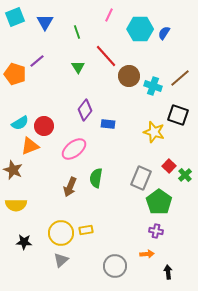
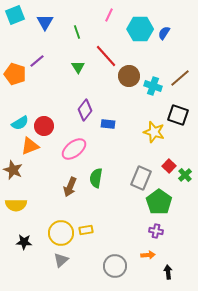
cyan square: moved 2 px up
orange arrow: moved 1 px right, 1 px down
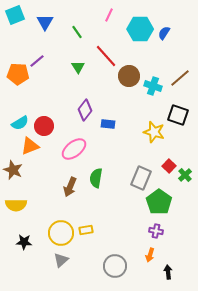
green line: rotated 16 degrees counterclockwise
orange pentagon: moved 3 px right; rotated 15 degrees counterclockwise
orange arrow: moved 2 px right; rotated 112 degrees clockwise
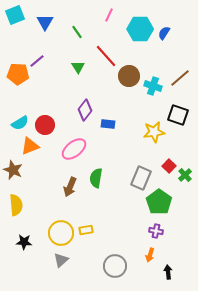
red circle: moved 1 px right, 1 px up
yellow star: rotated 25 degrees counterclockwise
yellow semicircle: rotated 95 degrees counterclockwise
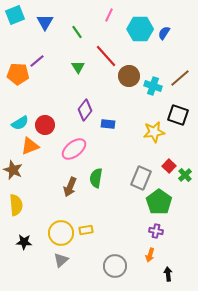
black arrow: moved 2 px down
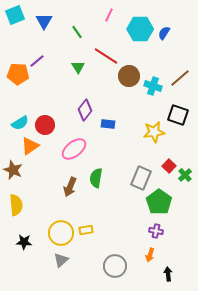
blue triangle: moved 1 px left, 1 px up
red line: rotated 15 degrees counterclockwise
orange triangle: rotated 12 degrees counterclockwise
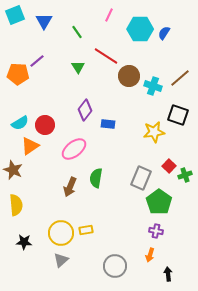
green cross: rotated 24 degrees clockwise
